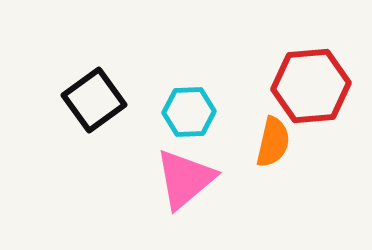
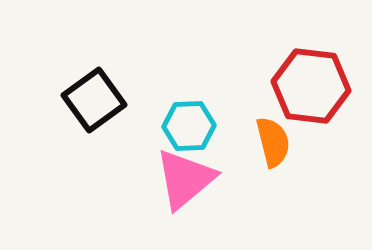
red hexagon: rotated 12 degrees clockwise
cyan hexagon: moved 14 px down
orange semicircle: rotated 27 degrees counterclockwise
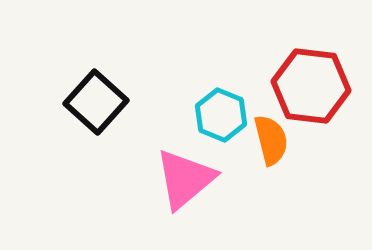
black square: moved 2 px right, 2 px down; rotated 12 degrees counterclockwise
cyan hexagon: moved 32 px right, 11 px up; rotated 24 degrees clockwise
orange semicircle: moved 2 px left, 2 px up
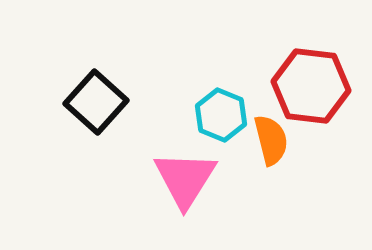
pink triangle: rotated 18 degrees counterclockwise
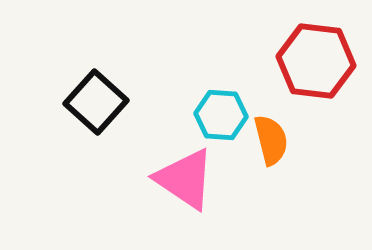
red hexagon: moved 5 px right, 25 px up
cyan hexagon: rotated 18 degrees counterclockwise
pink triangle: rotated 28 degrees counterclockwise
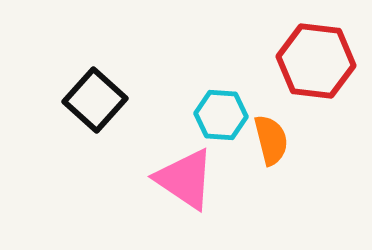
black square: moved 1 px left, 2 px up
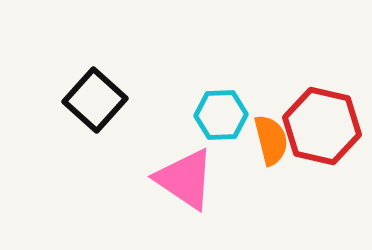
red hexagon: moved 6 px right, 65 px down; rotated 6 degrees clockwise
cyan hexagon: rotated 6 degrees counterclockwise
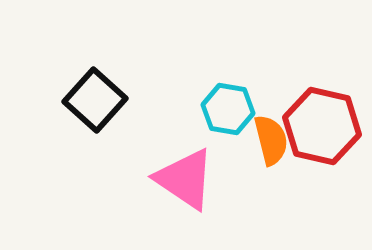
cyan hexagon: moved 7 px right, 6 px up; rotated 12 degrees clockwise
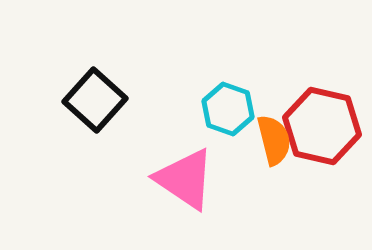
cyan hexagon: rotated 9 degrees clockwise
orange semicircle: moved 3 px right
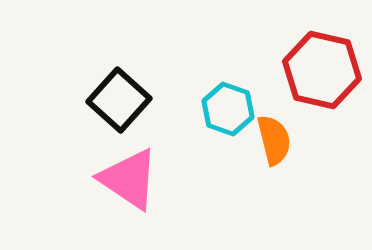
black square: moved 24 px right
red hexagon: moved 56 px up
pink triangle: moved 56 px left
